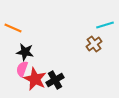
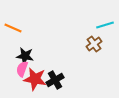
black star: moved 4 px down
red star: rotated 15 degrees counterclockwise
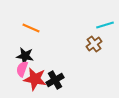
orange line: moved 18 px right
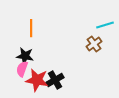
orange line: rotated 66 degrees clockwise
red star: moved 2 px right, 1 px down
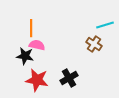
brown cross: rotated 21 degrees counterclockwise
pink semicircle: moved 15 px right, 24 px up; rotated 84 degrees clockwise
black cross: moved 14 px right, 2 px up
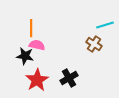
red star: rotated 30 degrees clockwise
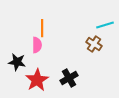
orange line: moved 11 px right
pink semicircle: rotated 77 degrees clockwise
black star: moved 8 px left, 6 px down
